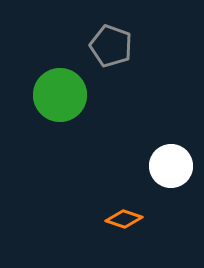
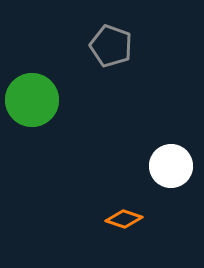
green circle: moved 28 px left, 5 px down
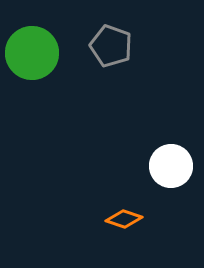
green circle: moved 47 px up
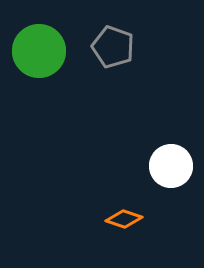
gray pentagon: moved 2 px right, 1 px down
green circle: moved 7 px right, 2 px up
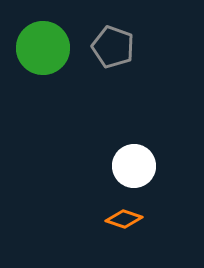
green circle: moved 4 px right, 3 px up
white circle: moved 37 px left
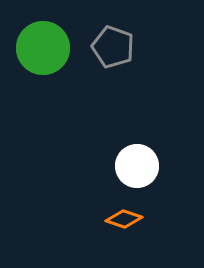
white circle: moved 3 px right
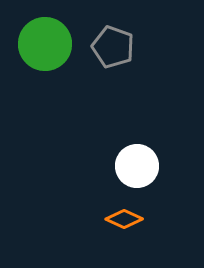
green circle: moved 2 px right, 4 px up
orange diamond: rotated 6 degrees clockwise
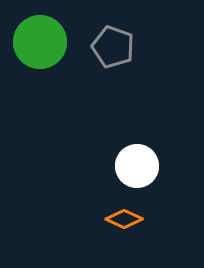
green circle: moved 5 px left, 2 px up
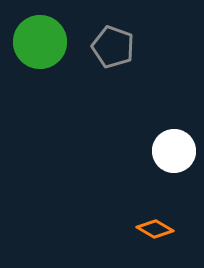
white circle: moved 37 px right, 15 px up
orange diamond: moved 31 px right, 10 px down; rotated 6 degrees clockwise
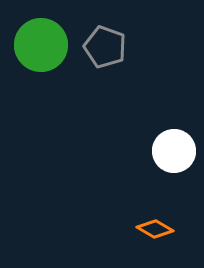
green circle: moved 1 px right, 3 px down
gray pentagon: moved 8 px left
